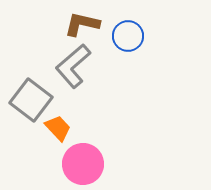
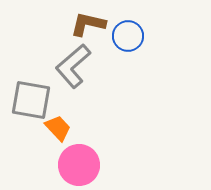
brown L-shape: moved 6 px right
gray square: rotated 27 degrees counterclockwise
pink circle: moved 4 px left, 1 px down
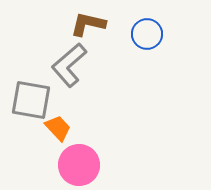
blue circle: moved 19 px right, 2 px up
gray L-shape: moved 4 px left, 1 px up
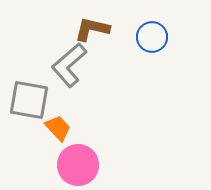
brown L-shape: moved 4 px right, 5 px down
blue circle: moved 5 px right, 3 px down
gray square: moved 2 px left
pink circle: moved 1 px left
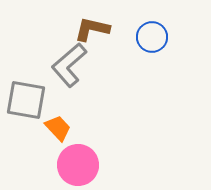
gray square: moved 3 px left
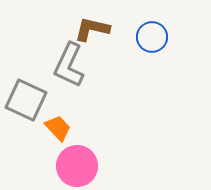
gray L-shape: rotated 24 degrees counterclockwise
gray square: rotated 15 degrees clockwise
pink circle: moved 1 px left, 1 px down
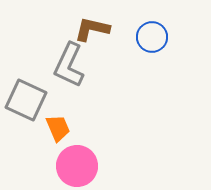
orange trapezoid: rotated 20 degrees clockwise
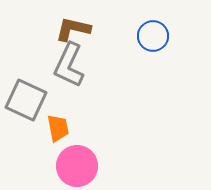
brown L-shape: moved 19 px left
blue circle: moved 1 px right, 1 px up
orange trapezoid: rotated 12 degrees clockwise
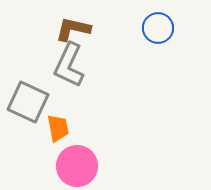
blue circle: moved 5 px right, 8 px up
gray square: moved 2 px right, 2 px down
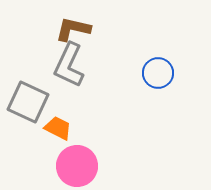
blue circle: moved 45 px down
orange trapezoid: rotated 52 degrees counterclockwise
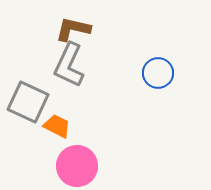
orange trapezoid: moved 1 px left, 2 px up
